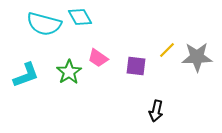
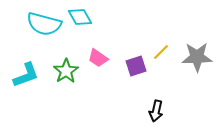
yellow line: moved 6 px left, 2 px down
purple square: rotated 25 degrees counterclockwise
green star: moved 3 px left, 1 px up
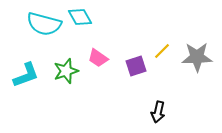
yellow line: moved 1 px right, 1 px up
green star: rotated 15 degrees clockwise
black arrow: moved 2 px right, 1 px down
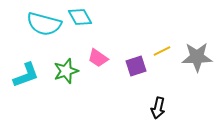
yellow line: rotated 18 degrees clockwise
black arrow: moved 4 px up
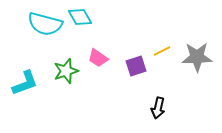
cyan semicircle: moved 1 px right
cyan L-shape: moved 1 px left, 8 px down
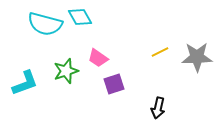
yellow line: moved 2 px left, 1 px down
purple square: moved 22 px left, 18 px down
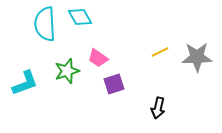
cyan semicircle: rotated 72 degrees clockwise
green star: moved 1 px right
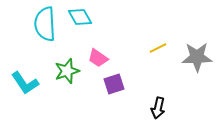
yellow line: moved 2 px left, 4 px up
cyan L-shape: rotated 76 degrees clockwise
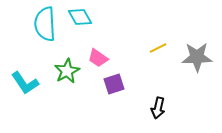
green star: rotated 10 degrees counterclockwise
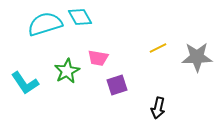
cyan semicircle: rotated 76 degrees clockwise
pink trapezoid: rotated 25 degrees counterclockwise
purple square: moved 3 px right, 1 px down
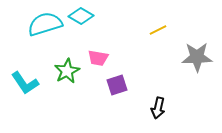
cyan diamond: moved 1 px right, 1 px up; rotated 30 degrees counterclockwise
yellow line: moved 18 px up
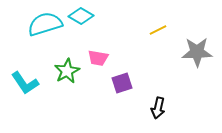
gray star: moved 5 px up
purple square: moved 5 px right, 2 px up
